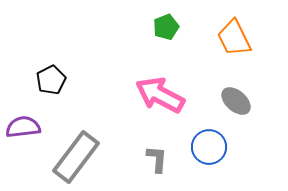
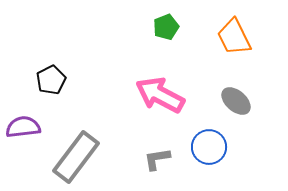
orange trapezoid: moved 1 px up
gray L-shape: rotated 104 degrees counterclockwise
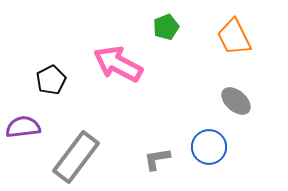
pink arrow: moved 42 px left, 31 px up
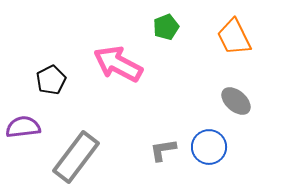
gray L-shape: moved 6 px right, 9 px up
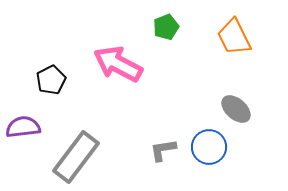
gray ellipse: moved 8 px down
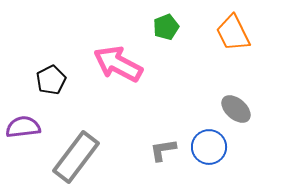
orange trapezoid: moved 1 px left, 4 px up
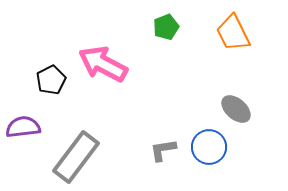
pink arrow: moved 15 px left
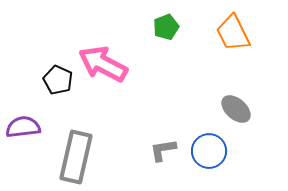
black pentagon: moved 7 px right; rotated 20 degrees counterclockwise
blue circle: moved 4 px down
gray rectangle: rotated 24 degrees counterclockwise
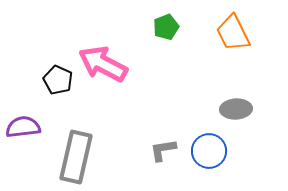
gray ellipse: rotated 44 degrees counterclockwise
